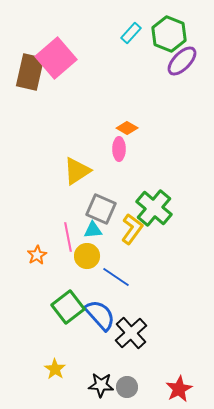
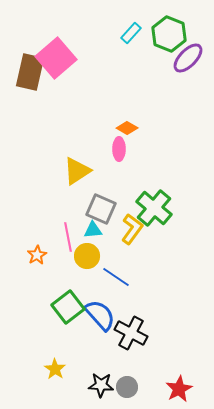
purple ellipse: moved 6 px right, 3 px up
black cross: rotated 20 degrees counterclockwise
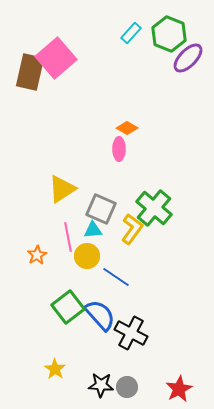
yellow triangle: moved 15 px left, 18 px down
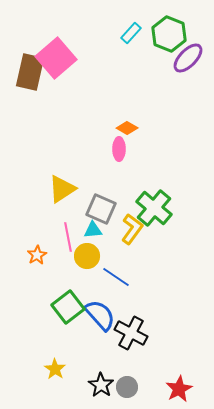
black star: rotated 30 degrees clockwise
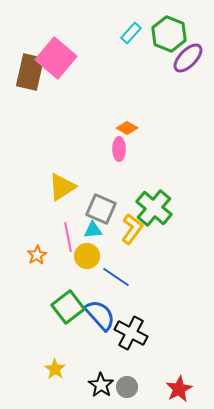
pink square: rotated 9 degrees counterclockwise
yellow triangle: moved 2 px up
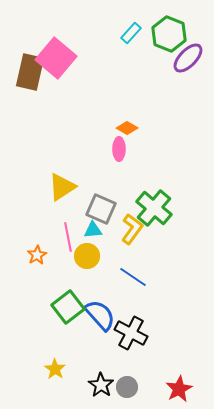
blue line: moved 17 px right
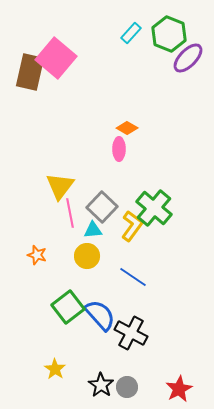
yellow triangle: moved 2 px left, 1 px up; rotated 20 degrees counterclockwise
gray square: moved 1 px right, 2 px up; rotated 20 degrees clockwise
yellow L-shape: moved 3 px up
pink line: moved 2 px right, 24 px up
orange star: rotated 24 degrees counterclockwise
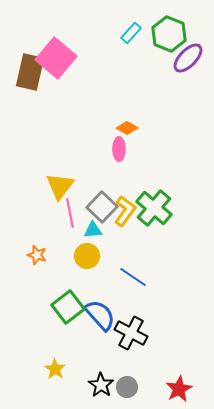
yellow L-shape: moved 7 px left, 15 px up
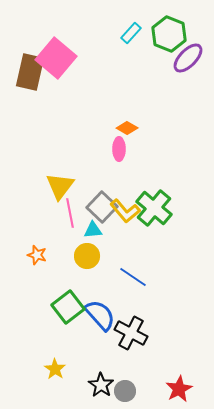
yellow L-shape: rotated 104 degrees clockwise
gray circle: moved 2 px left, 4 px down
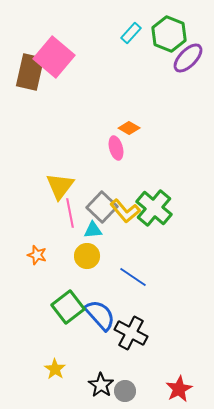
pink square: moved 2 px left, 1 px up
orange diamond: moved 2 px right
pink ellipse: moved 3 px left, 1 px up; rotated 15 degrees counterclockwise
